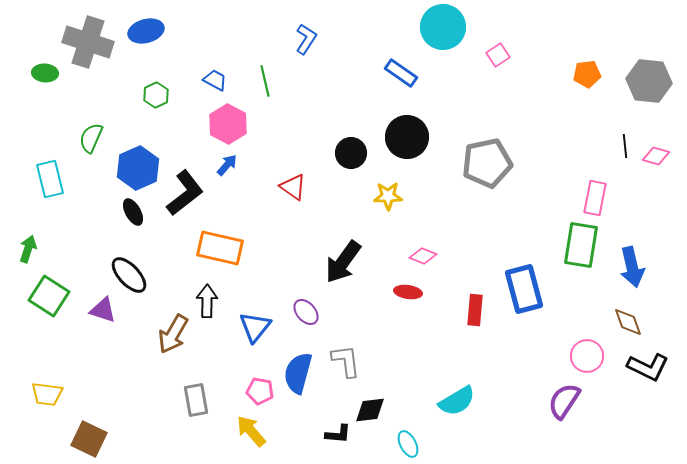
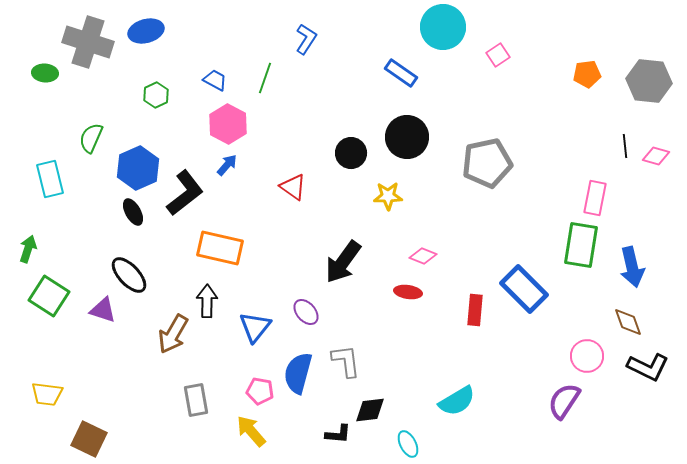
green line at (265, 81): moved 3 px up; rotated 32 degrees clockwise
blue rectangle at (524, 289): rotated 30 degrees counterclockwise
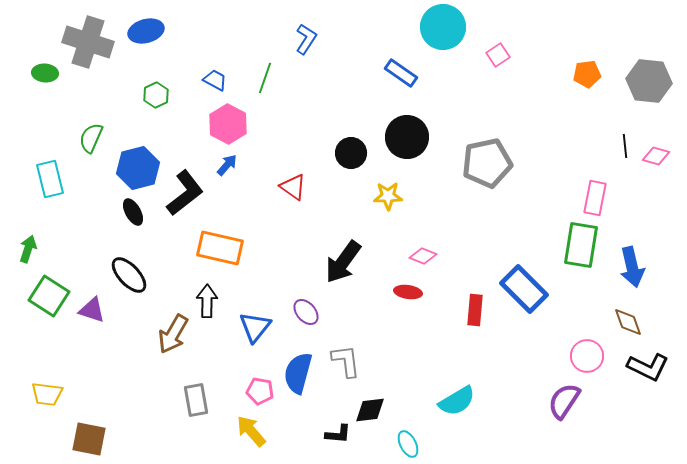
blue hexagon at (138, 168): rotated 9 degrees clockwise
purple triangle at (103, 310): moved 11 px left
brown square at (89, 439): rotated 15 degrees counterclockwise
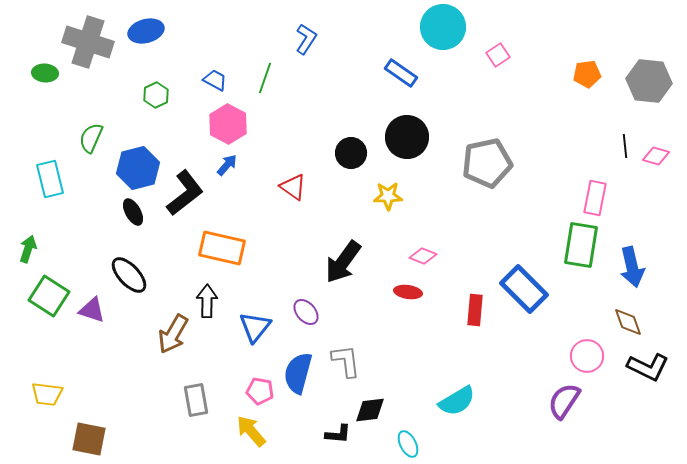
orange rectangle at (220, 248): moved 2 px right
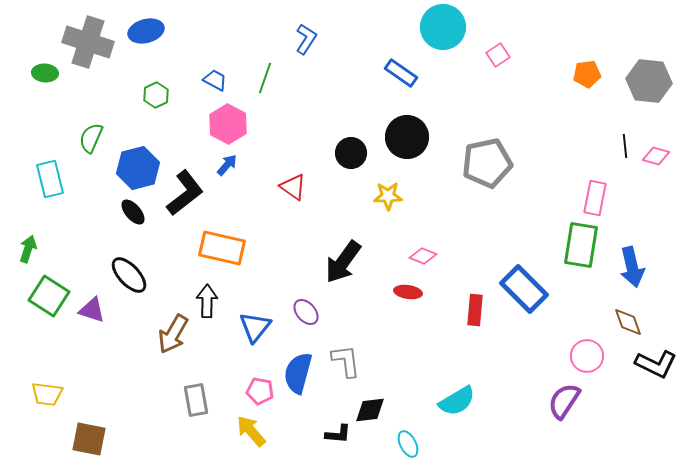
black ellipse at (133, 212): rotated 12 degrees counterclockwise
black L-shape at (648, 367): moved 8 px right, 3 px up
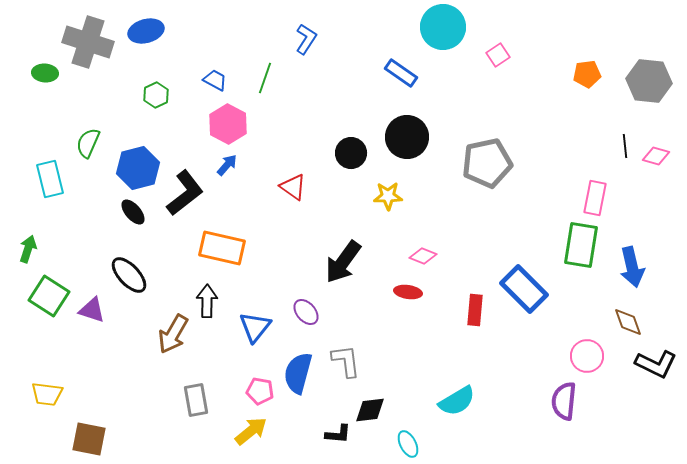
green semicircle at (91, 138): moved 3 px left, 5 px down
purple semicircle at (564, 401): rotated 27 degrees counterclockwise
yellow arrow at (251, 431): rotated 92 degrees clockwise
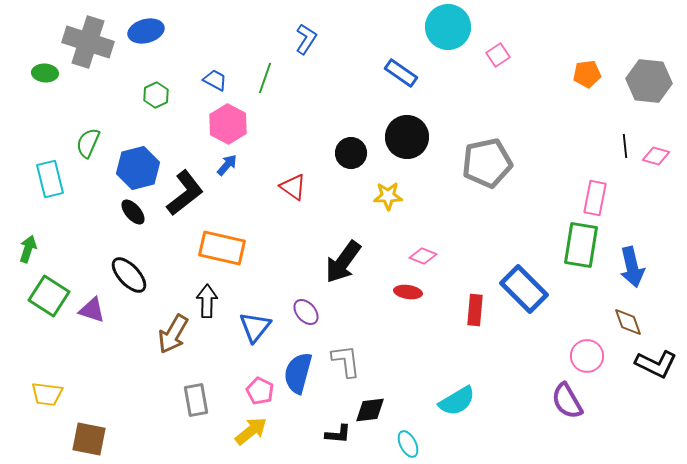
cyan circle at (443, 27): moved 5 px right
pink pentagon at (260, 391): rotated 16 degrees clockwise
purple semicircle at (564, 401): moved 3 px right; rotated 36 degrees counterclockwise
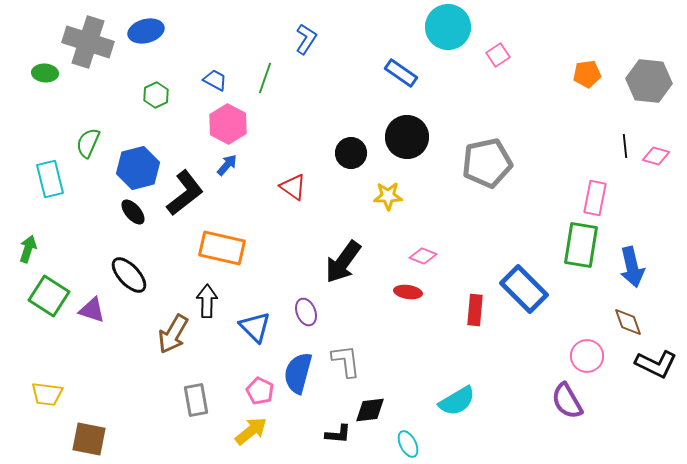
purple ellipse at (306, 312): rotated 20 degrees clockwise
blue triangle at (255, 327): rotated 24 degrees counterclockwise
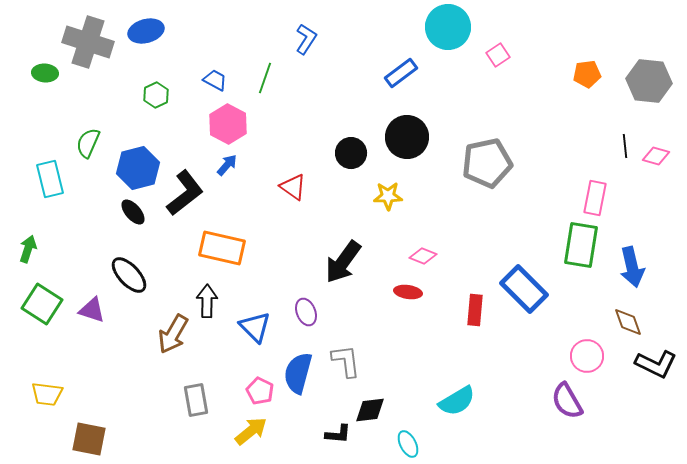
blue rectangle at (401, 73): rotated 72 degrees counterclockwise
green square at (49, 296): moved 7 px left, 8 px down
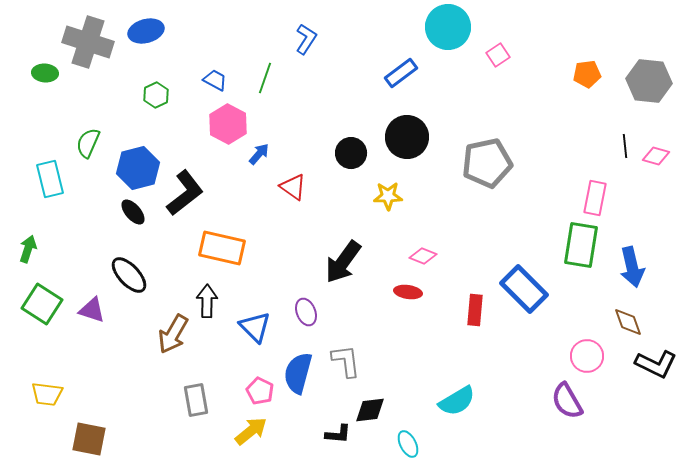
blue arrow at (227, 165): moved 32 px right, 11 px up
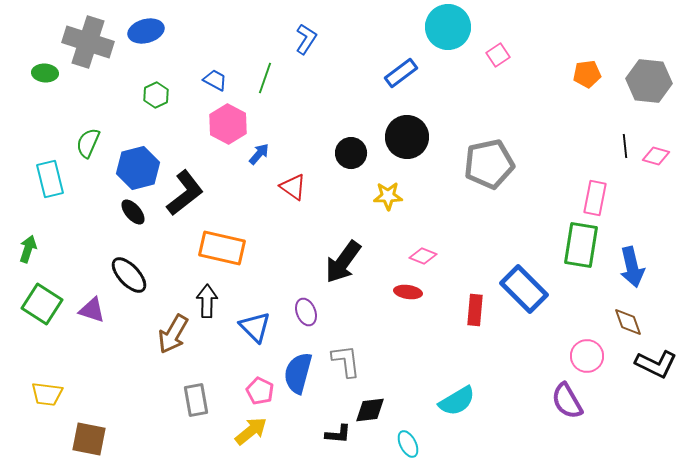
gray pentagon at (487, 163): moved 2 px right, 1 px down
